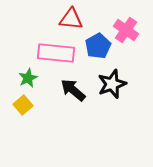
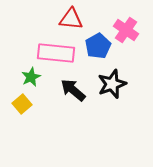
green star: moved 3 px right, 1 px up
yellow square: moved 1 px left, 1 px up
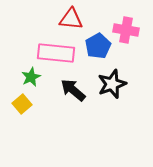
pink cross: rotated 25 degrees counterclockwise
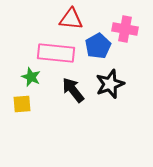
pink cross: moved 1 px left, 1 px up
green star: rotated 24 degrees counterclockwise
black star: moved 2 px left
black arrow: rotated 12 degrees clockwise
yellow square: rotated 36 degrees clockwise
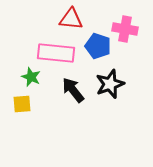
blue pentagon: rotated 25 degrees counterclockwise
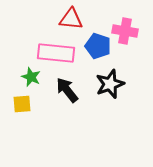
pink cross: moved 2 px down
black arrow: moved 6 px left
